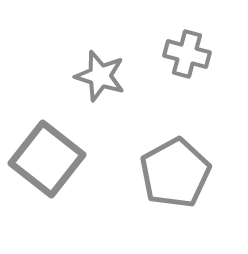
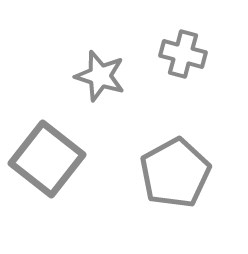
gray cross: moved 4 px left
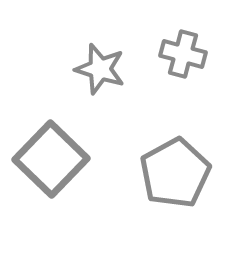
gray star: moved 7 px up
gray square: moved 4 px right; rotated 6 degrees clockwise
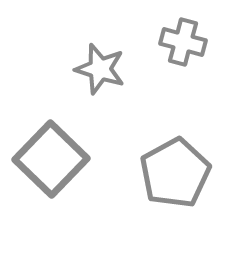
gray cross: moved 12 px up
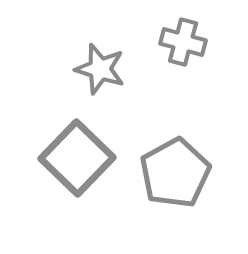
gray square: moved 26 px right, 1 px up
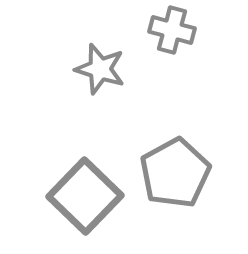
gray cross: moved 11 px left, 12 px up
gray square: moved 8 px right, 38 px down
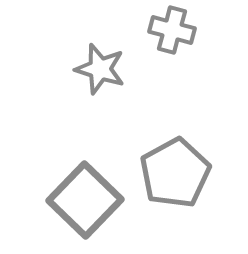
gray square: moved 4 px down
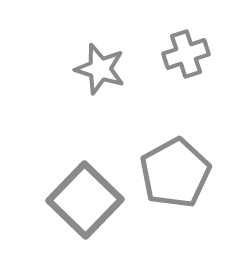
gray cross: moved 14 px right, 24 px down; rotated 33 degrees counterclockwise
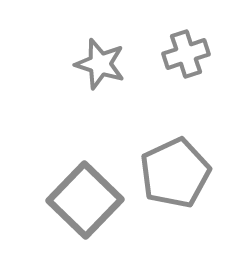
gray star: moved 5 px up
gray pentagon: rotated 4 degrees clockwise
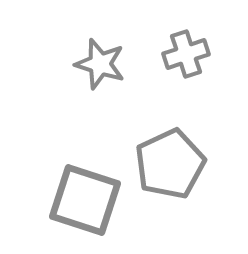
gray pentagon: moved 5 px left, 9 px up
gray square: rotated 26 degrees counterclockwise
